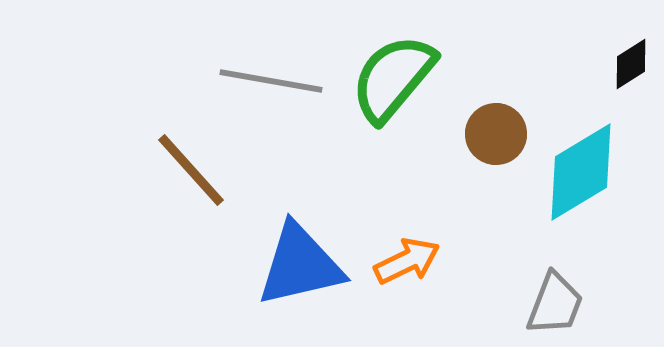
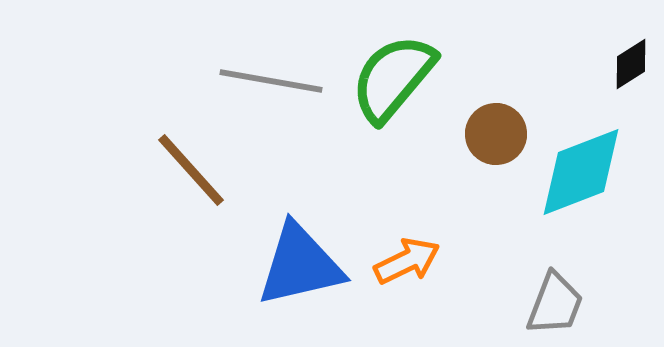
cyan diamond: rotated 10 degrees clockwise
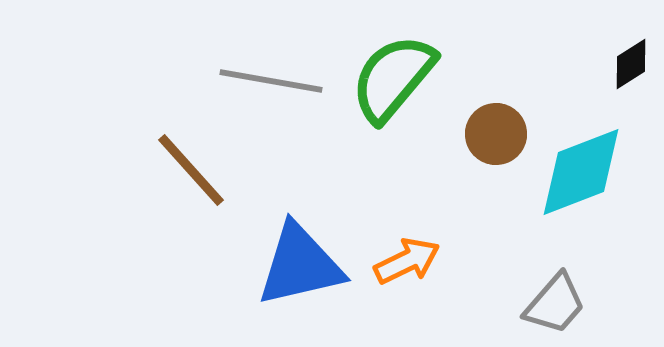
gray trapezoid: rotated 20 degrees clockwise
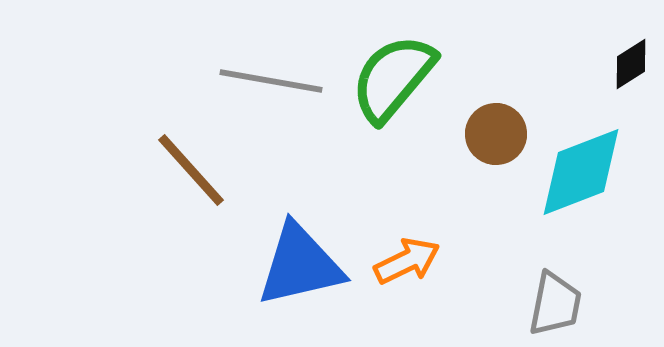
gray trapezoid: rotated 30 degrees counterclockwise
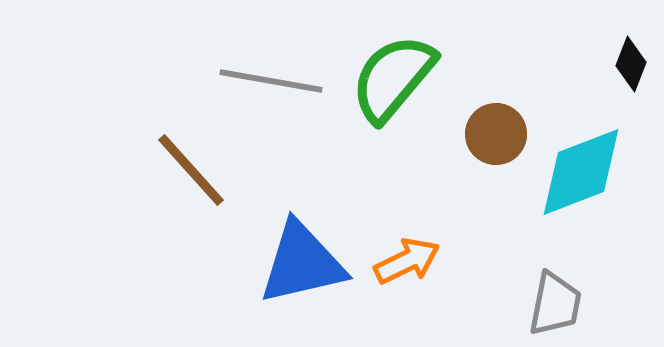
black diamond: rotated 36 degrees counterclockwise
blue triangle: moved 2 px right, 2 px up
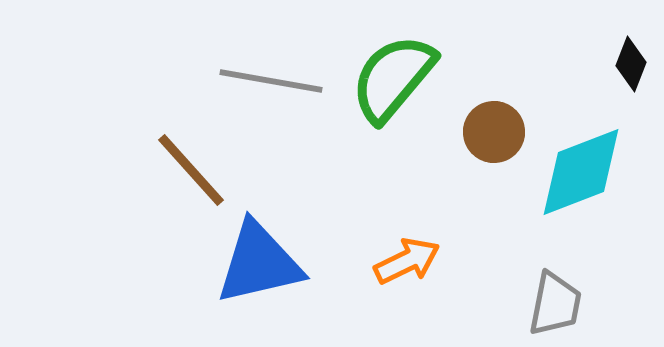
brown circle: moved 2 px left, 2 px up
blue triangle: moved 43 px left
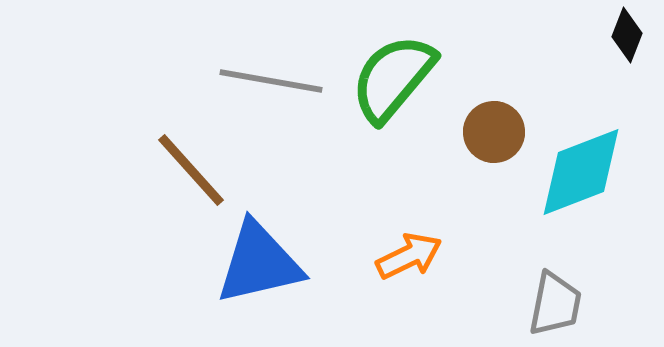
black diamond: moved 4 px left, 29 px up
orange arrow: moved 2 px right, 5 px up
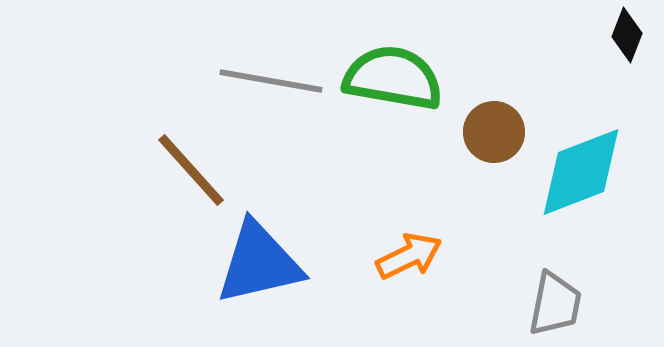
green semicircle: rotated 60 degrees clockwise
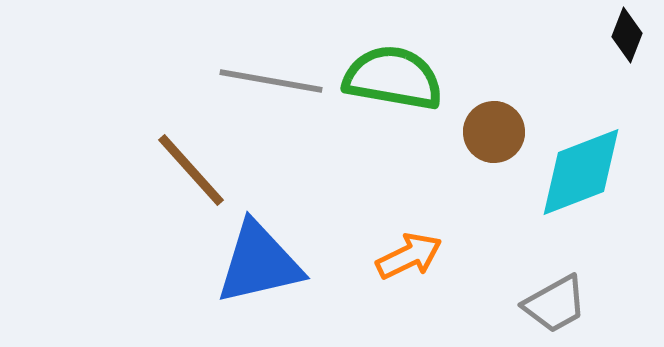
gray trapezoid: rotated 50 degrees clockwise
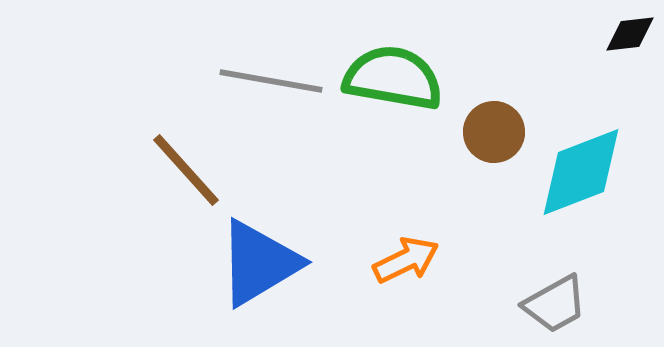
black diamond: moved 3 px right, 1 px up; rotated 62 degrees clockwise
brown line: moved 5 px left
orange arrow: moved 3 px left, 4 px down
blue triangle: rotated 18 degrees counterclockwise
